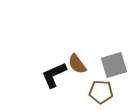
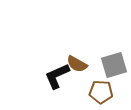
brown semicircle: rotated 25 degrees counterclockwise
black L-shape: moved 3 px right, 1 px down
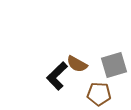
black L-shape: rotated 20 degrees counterclockwise
brown pentagon: moved 2 px left, 2 px down
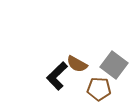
gray square: rotated 36 degrees counterclockwise
brown pentagon: moved 5 px up
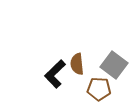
brown semicircle: rotated 55 degrees clockwise
black L-shape: moved 2 px left, 2 px up
